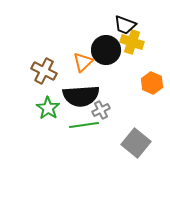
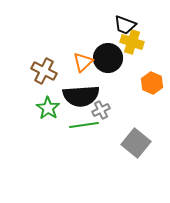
black circle: moved 2 px right, 8 px down
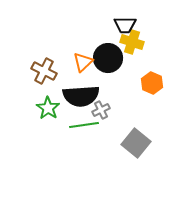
black trapezoid: rotated 20 degrees counterclockwise
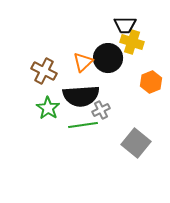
orange hexagon: moved 1 px left, 1 px up; rotated 15 degrees clockwise
green line: moved 1 px left
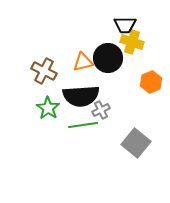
orange triangle: rotated 30 degrees clockwise
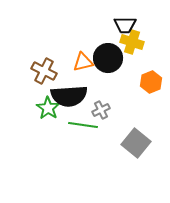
black semicircle: moved 12 px left
green line: rotated 16 degrees clockwise
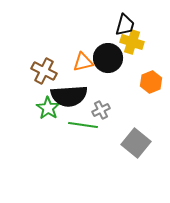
black trapezoid: rotated 75 degrees counterclockwise
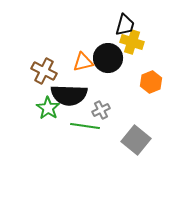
black semicircle: moved 1 px up; rotated 6 degrees clockwise
green line: moved 2 px right, 1 px down
gray square: moved 3 px up
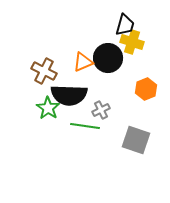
orange triangle: rotated 10 degrees counterclockwise
orange hexagon: moved 5 px left, 7 px down
gray square: rotated 20 degrees counterclockwise
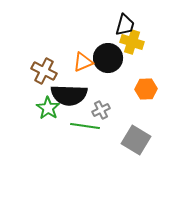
orange hexagon: rotated 20 degrees clockwise
gray square: rotated 12 degrees clockwise
